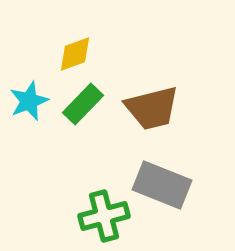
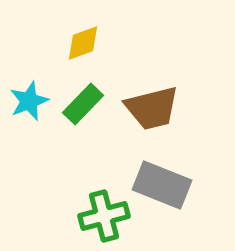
yellow diamond: moved 8 px right, 11 px up
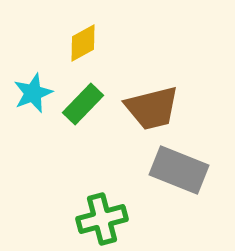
yellow diamond: rotated 9 degrees counterclockwise
cyan star: moved 4 px right, 8 px up
gray rectangle: moved 17 px right, 15 px up
green cross: moved 2 px left, 3 px down
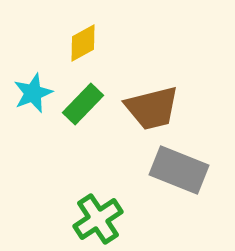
green cross: moved 4 px left; rotated 18 degrees counterclockwise
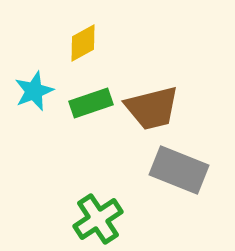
cyan star: moved 1 px right, 2 px up
green rectangle: moved 8 px right, 1 px up; rotated 27 degrees clockwise
